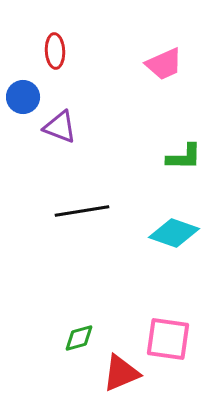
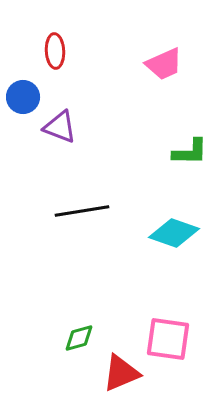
green L-shape: moved 6 px right, 5 px up
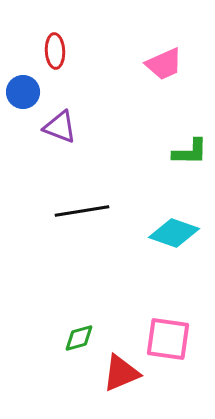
blue circle: moved 5 px up
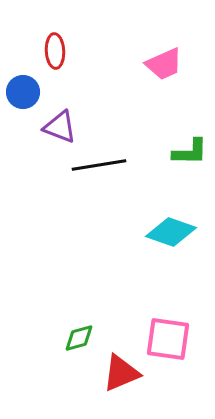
black line: moved 17 px right, 46 px up
cyan diamond: moved 3 px left, 1 px up
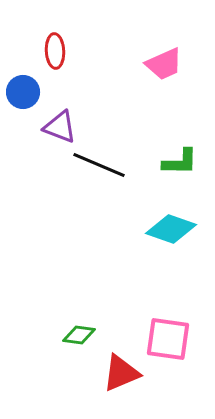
green L-shape: moved 10 px left, 10 px down
black line: rotated 32 degrees clockwise
cyan diamond: moved 3 px up
green diamond: moved 3 px up; rotated 24 degrees clockwise
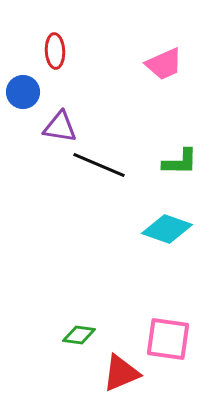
purple triangle: rotated 12 degrees counterclockwise
cyan diamond: moved 4 px left
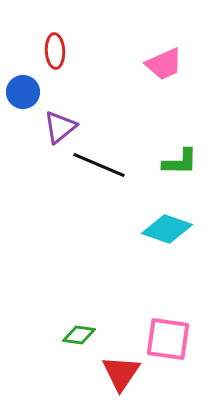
purple triangle: rotated 48 degrees counterclockwise
red triangle: rotated 33 degrees counterclockwise
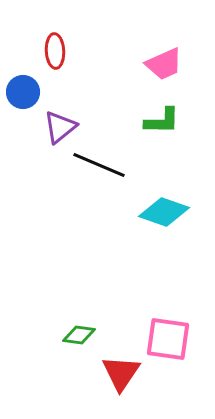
green L-shape: moved 18 px left, 41 px up
cyan diamond: moved 3 px left, 17 px up
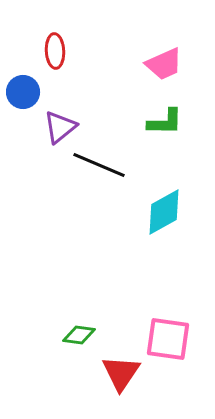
green L-shape: moved 3 px right, 1 px down
cyan diamond: rotated 48 degrees counterclockwise
